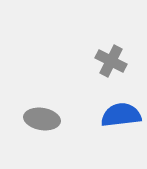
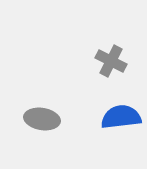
blue semicircle: moved 2 px down
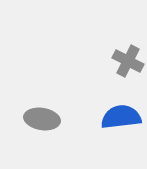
gray cross: moved 17 px right
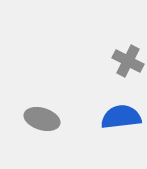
gray ellipse: rotated 8 degrees clockwise
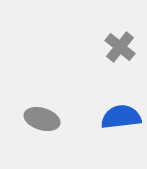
gray cross: moved 8 px left, 14 px up; rotated 12 degrees clockwise
